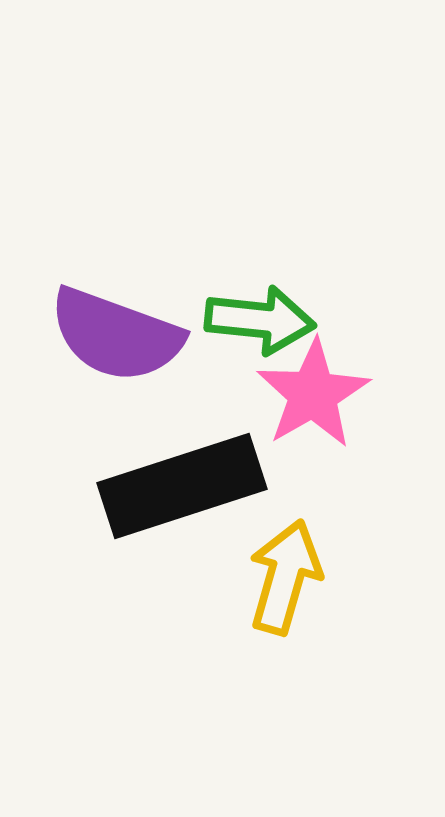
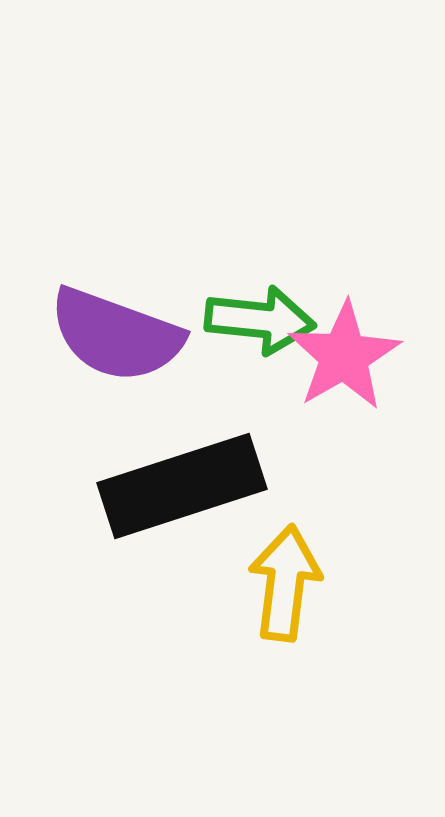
pink star: moved 31 px right, 38 px up
yellow arrow: moved 6 px down; rotated 9 degrees counterclockwise
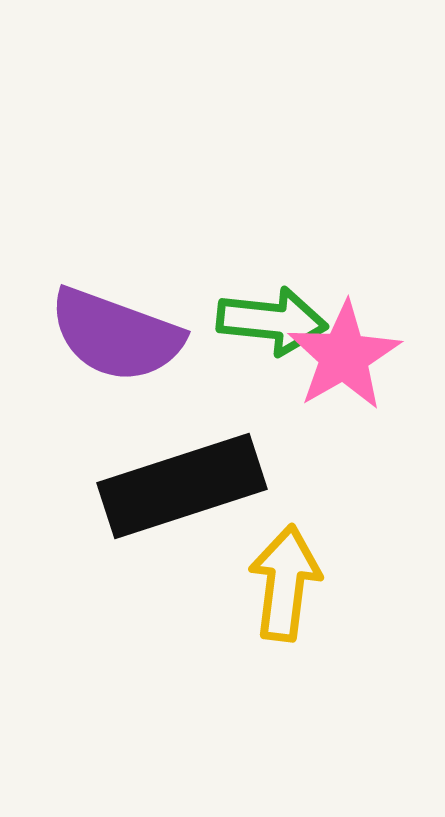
green arrow: moved 12 px right, 1 px down
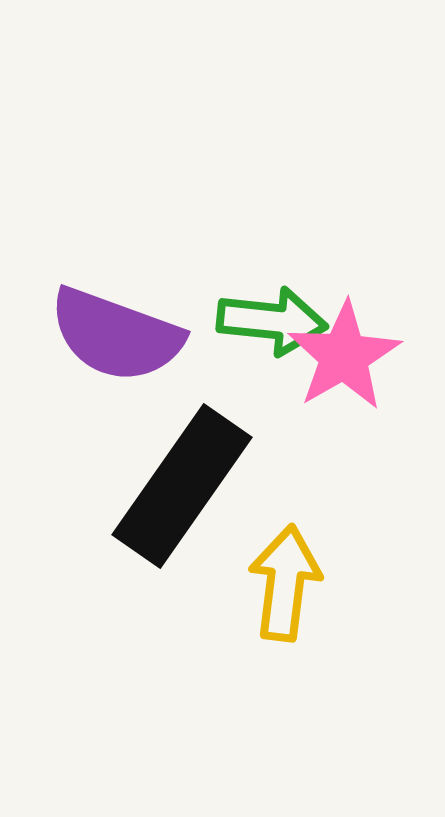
black rectangle: rotated 37 degrees counterclockwise
